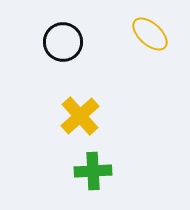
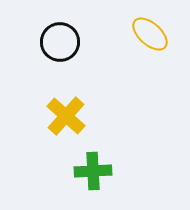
black circle: moved 3 px left
yellow cross: moved 14 px left; rotated 6 degrees counterclockwise
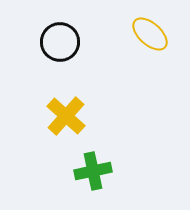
green cross: rotated 9 degrees counterclockwise
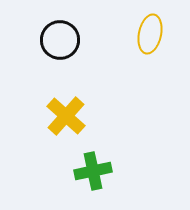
yellow ellipse: rotated 60 degrees clockwise
black circle: moved 2 px up
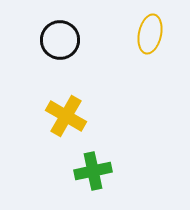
yellow cross: rotated 12 degrees counterclockwise
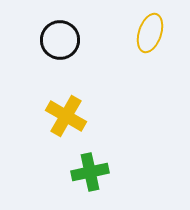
yellow ellipse: moved 1 px up; rotated 6 degrees clockwise
green cross: moved 3 px left, 1 px down
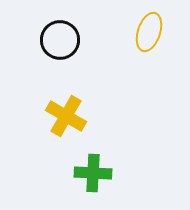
yellow ellipse: moved 1 px left, 1 px up
green cross: moved 3 px right, 1 px down; rotated 15 degrees clockwise
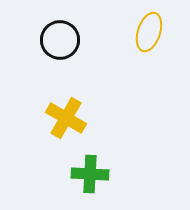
yellow cross: moved 2 px down
green cross: moved 3 px left, 1 px down
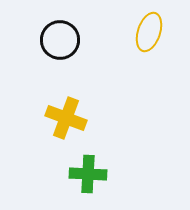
yellow cross: rotated 9 degrees counterclockwise
green cross: moved 2 px left
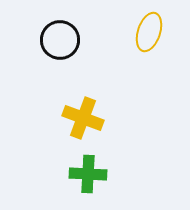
yellow cross: moved 17 px right
